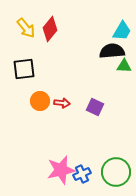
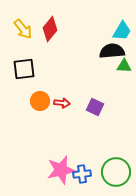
yellow arrow: moved 3 px left, 1 px down
blue cross: rotated 18 degrees clockwise
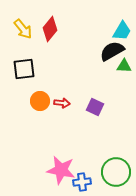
black semicircle: rotated 25 degrees counterclockwise
pink star: rotated 24 degrees clockwise
blue cross: moved 8 px down
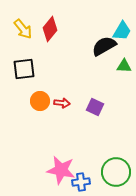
black semicircle: moved 8 px left, 5 px up
blue cross: moved 1 px left
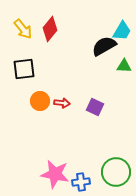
pink star: moved 6 px left, 4 px down
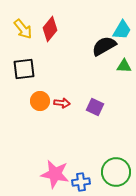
cyan trapezoid: moved 1 px up
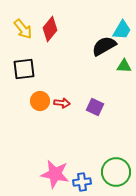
blue cross: moved 1 px right
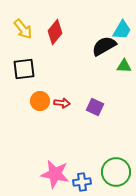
red diamond: moved 5 px right, 3 px down
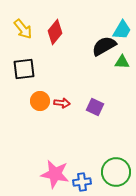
green triangle: moved 2 px left, 4 px up
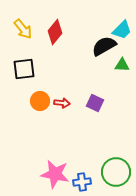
cyan trapezoid: rotated 15 degrees clockwise
green triangle: moved 3 px down
purple square: moved 4 px up
